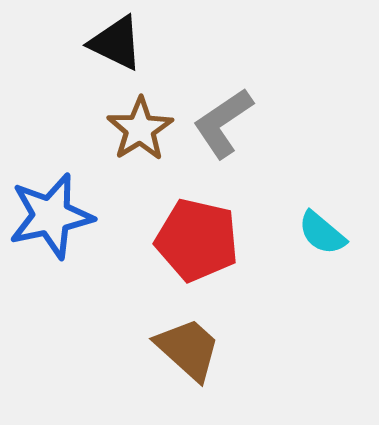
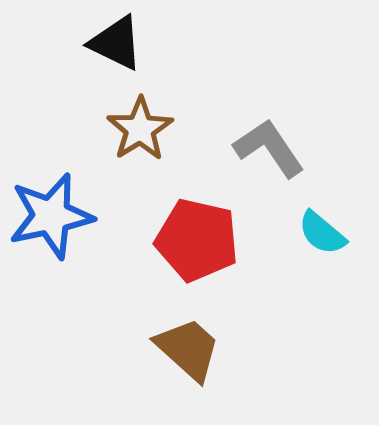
gray L-shape: moved 46 px right, 25 px down; rotated 90 degrees clockwise
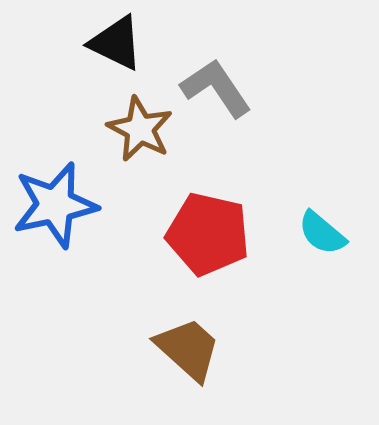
brown star: rotated 12 degrees counterclockwise
gray L-shape: moved 53 px left, 60 px up
blue star: moved 4 px right, 11 px up
red pentagon: moved 11 px right, 6 px up
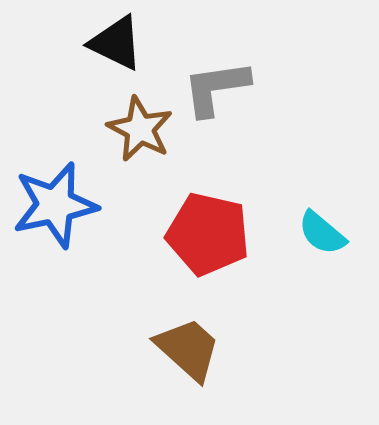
gray L-shape: rotated 64 degrees counterclockwise
